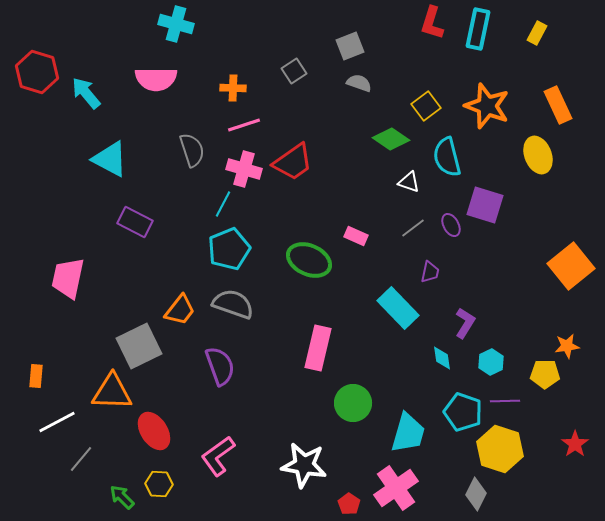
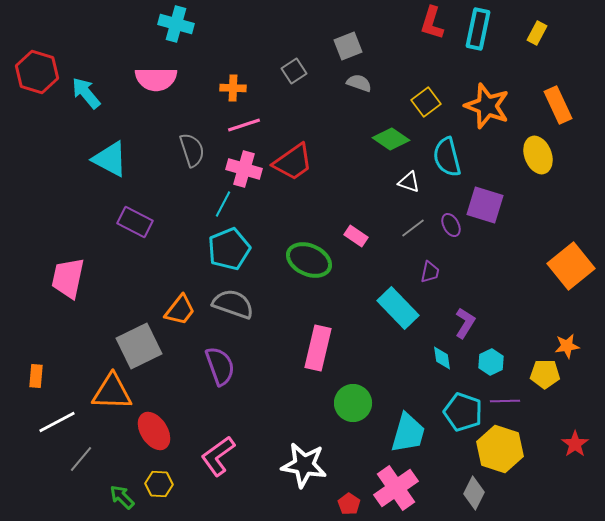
gray square at (350, 46): moved 2 px left
yellow square at (426, 106): moved 4 px up
pink rectangle at (356, 236): rotated 10 degrees clockwise
gray diamond at (476, 494): moved 2 px left, 1 px up
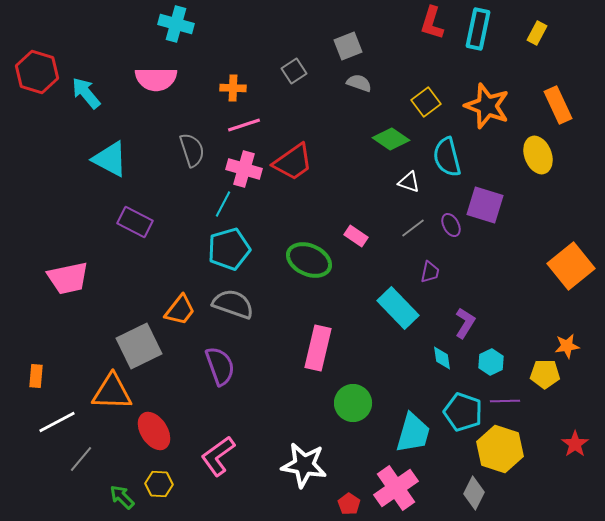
cyan pentagon at (229, 249): rotated 6 degrees clockwise
pink trapezoid at (68, 278): rotated 114 degrees counterclockwise
cyan trapezoid at (408, 433): moved 5 px right
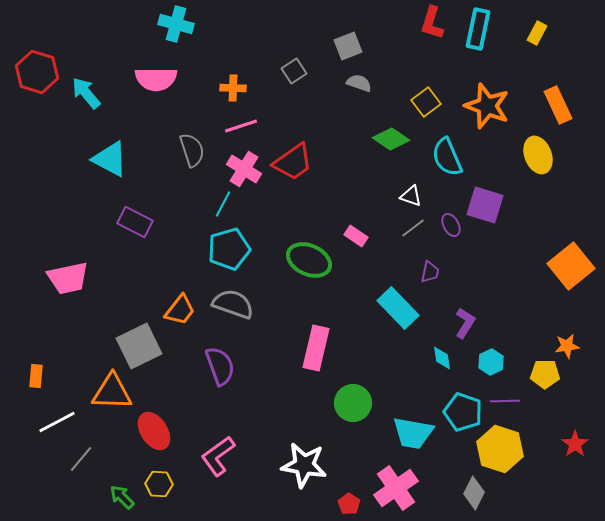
pink line at (244, 125): moved 3 px left, 1 px down
cyan semicircle at (447, 157): rotated 9 degrees counterclockwise
pink cross at (244, 169): rotated 16 degrees clockwise
white triangle at (409, 182): moved 2 px right, 14 px down
pink rectangle at (318, 348): moved 2 px left
cyan trapezoid at (413, 433): rotated 84 degrees clockwise
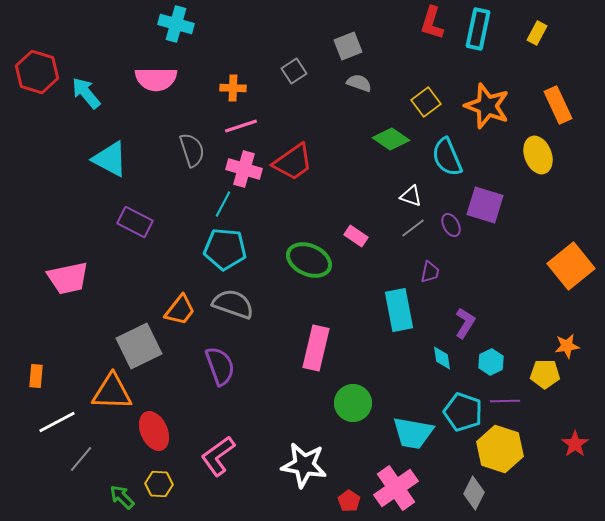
pink cross at (244, 169): rotated 16 degrees counterclockwise
cyan pentagon at (229, 249): moved 4 px left; rotated 21 degrees clockwise
cyan rectangle at (398, 308): moved 1 px right, 2 px down; rotated 33 degrees clockwise
red ellipse at (154, 431): rotated 9 degrees clockwise
red pentagon at (349, 504): moved 3 px up
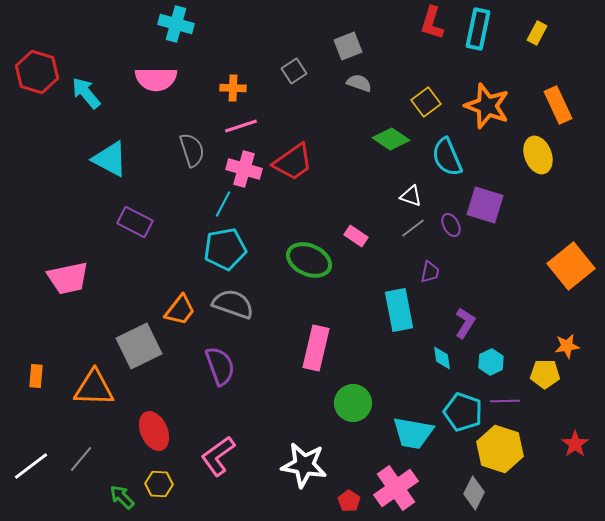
cyan pentagon at (225, 249): rotated 15 degrees counterclockwise
orange triangle at (112, 392): moved 18 px left, 4 px up
white line at (57, 422): moved 26 px left, 44 px down; rotated 9 degrees counterclockwise
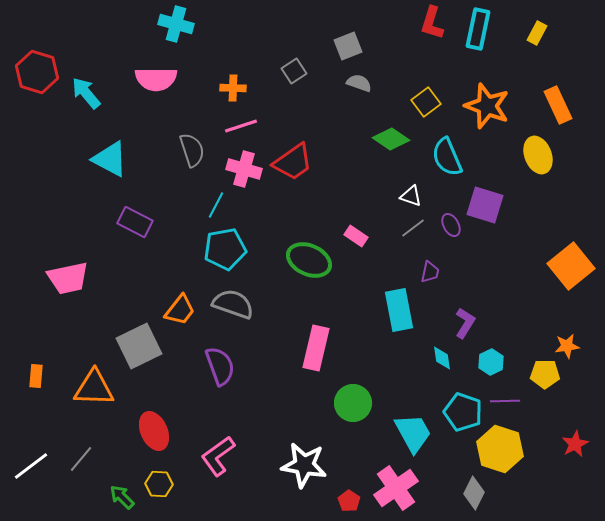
cyan line at (223, 204): moved 7 px left, 1 px down
cyan trapezoid at (413, 433): rotated 129 degrees counterclockwise
red star at (575, 444): rotated 8 degrees clockwise
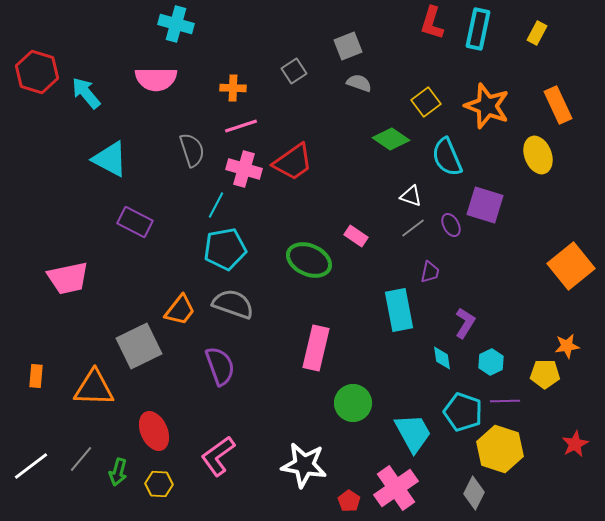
green arrow at (122, 497): moved 4 px left, 25 px up; rotated 120 degrees counterclockwise
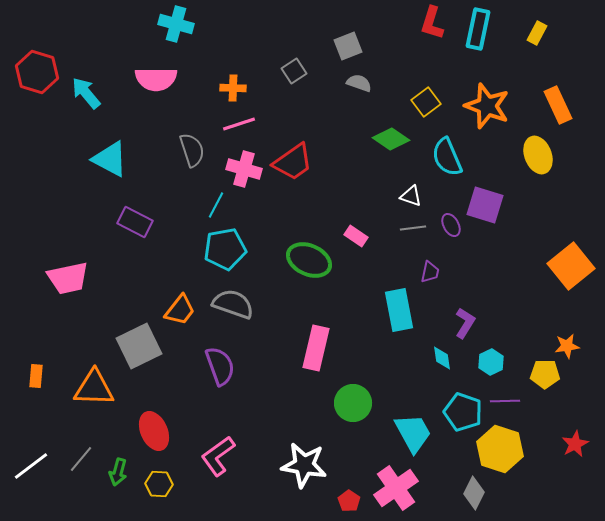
pink line at (241, 126): moved 2 px left, 2 px up
gray line at (413, 228): rotated 30 degrees clockwise
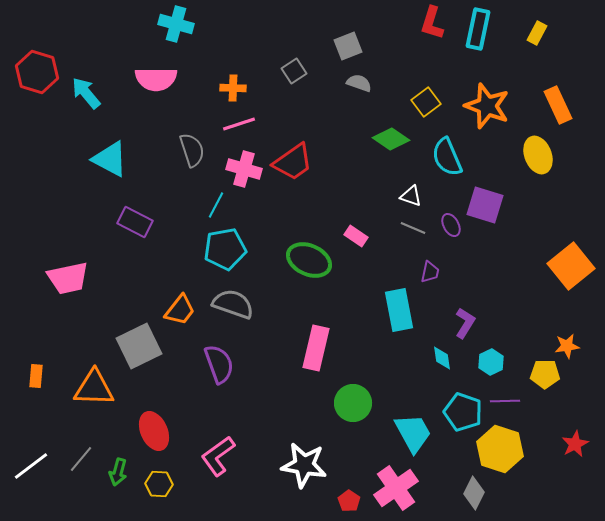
gray line at (413, 228): rotated 30 degrees clockwise
purple semicircle at (220, 366): moved 1 px left, 2 px up
